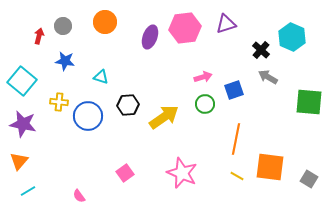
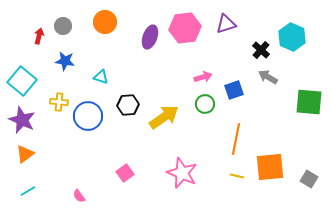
purple star: moved 1 px left, 4 px up; rotated 12 degrees clockwise
orange triangle: moved 6 px right, 7 px up; rotated 12 degrees clockwise
orange square: rotated 12 degrees counterclockwise
yellow line: rotated 16 degrees counterclockwise
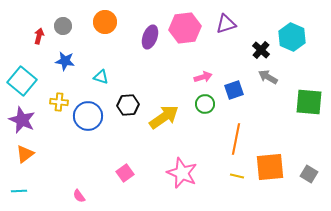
gray square: moved 5 px up
cyan line: moved 9 px left; rotated 28 degrees clockwise
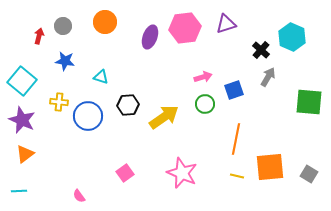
gray arrow: rotated 90 degrees clockwise
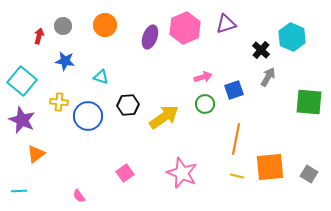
orange circle: moved 3 px down
pink hexagon: rotated 16 degrees counterclockwise
orange triangle: moved 11 px right
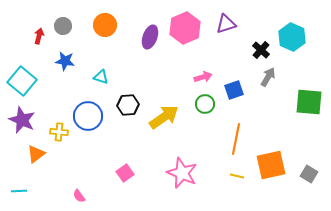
yellow cross: moved 30 px down
orange square: moved 1 px right, 2 px up; rotated 8 degrees counterclockwise
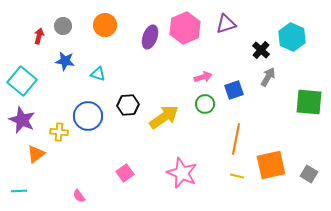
cyan triangle: moved 3 px left, 3 px up
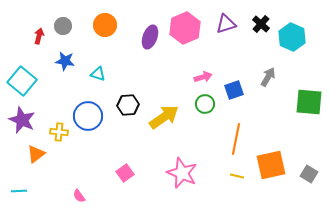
black cross: moved 26 px up
